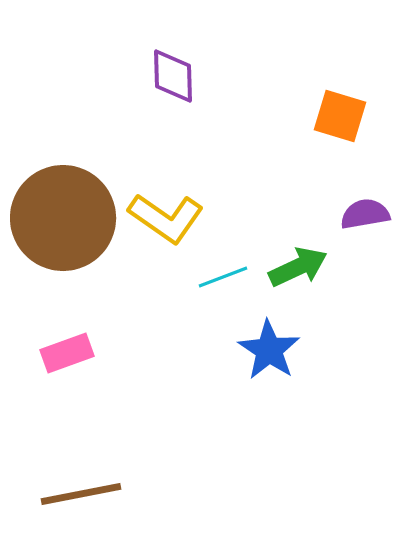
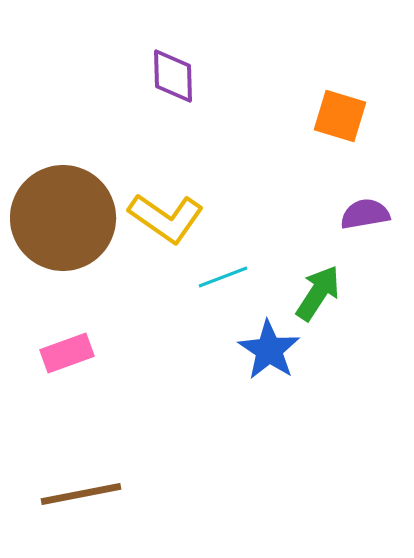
green arrow: moved 20 px right, 26 px down; rotated 32 degrees counterclockwise
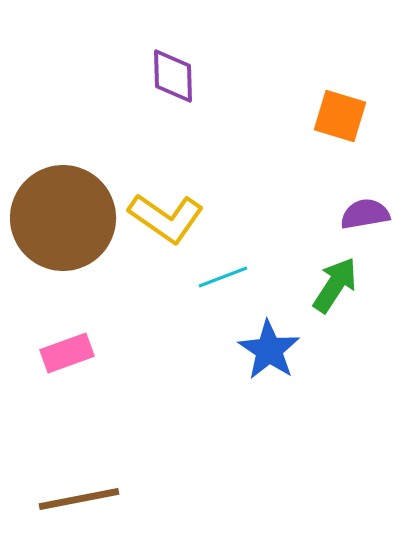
green arrow: moved 17 px right, 8 px up
brown line: moved 2 px left, 5 px down
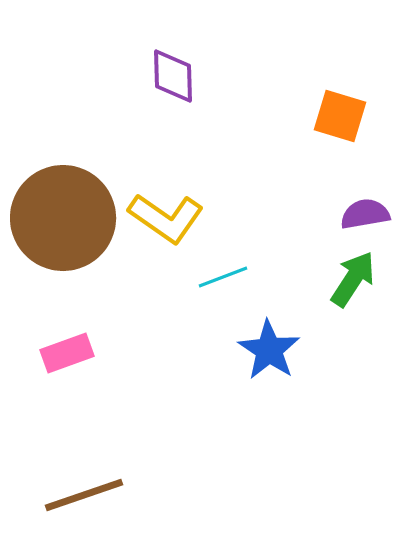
green arrow: moved 18 px right, 6 px up
brown line: moved 5 px right, 4 px up; rotated 8 degrees counterclockwise
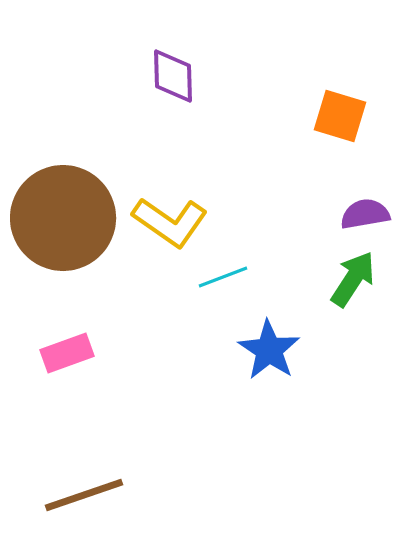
yellow L-shape: moved 4 px right, 4 px down
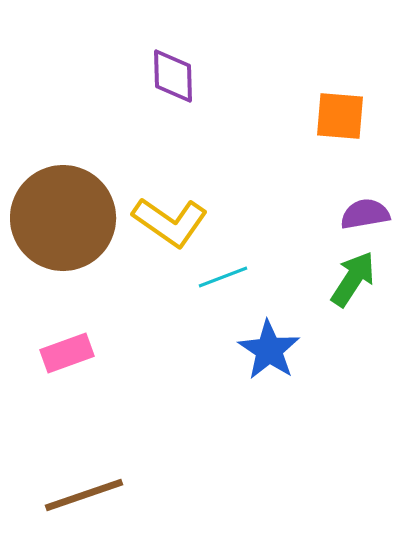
orange square: rotated 12 degrees counterclockwise
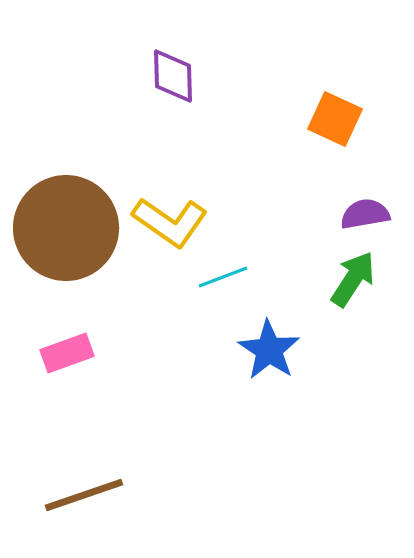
orange square: moved 5 px left, 3 px down; rotated 20 degrees clockwise
brown circle: moved 3 px right, 10 px down
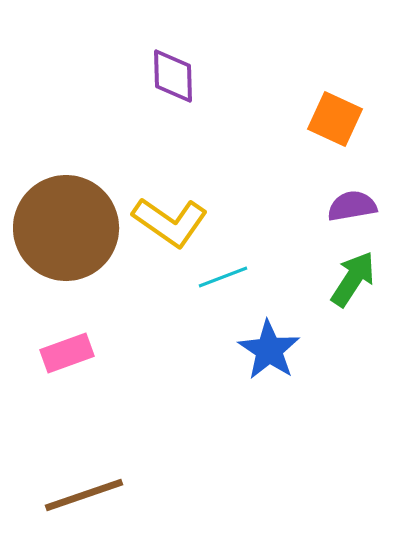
purple semicircle: moved 13 px left, 8 px up
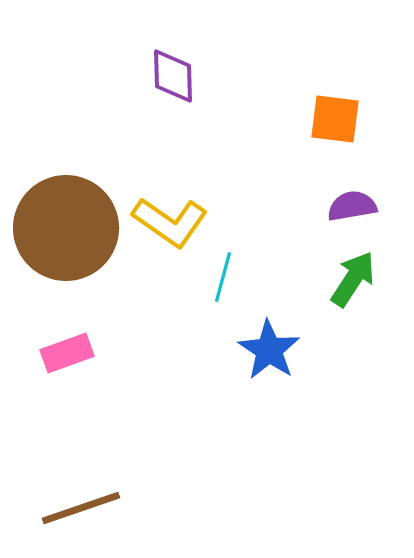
orange square: rotated 18 degrees counterclockwise
cyan line: rotated 54 degrees counterclockwise
brown line: moved 3 px left, 13 px down
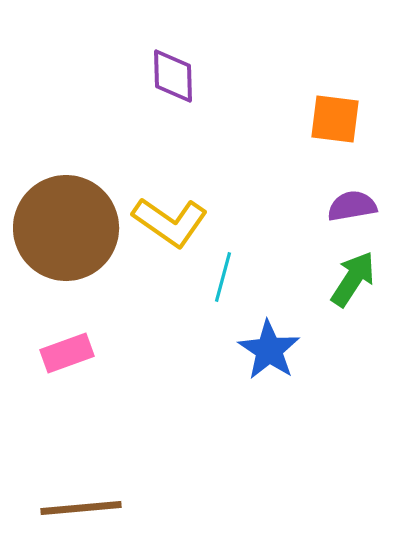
brown line: rotated 14 degrees clockwise
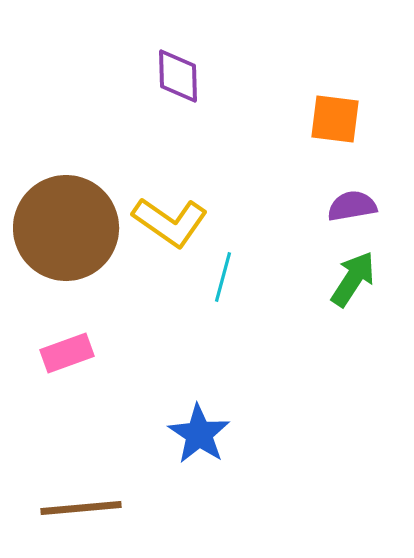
purple diamond: moved 5 px right
blue star: moved 70 px left, 84 px down
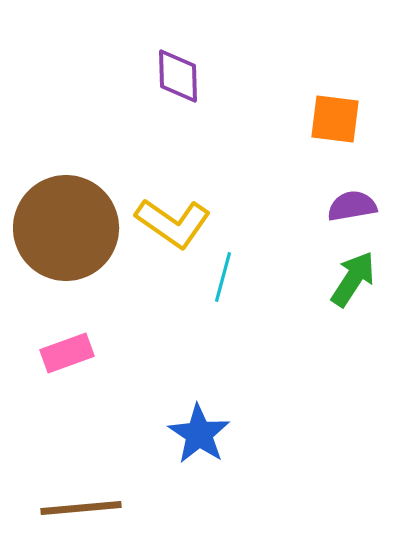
yellow L-shape: moved 3 px right, 1 px down
